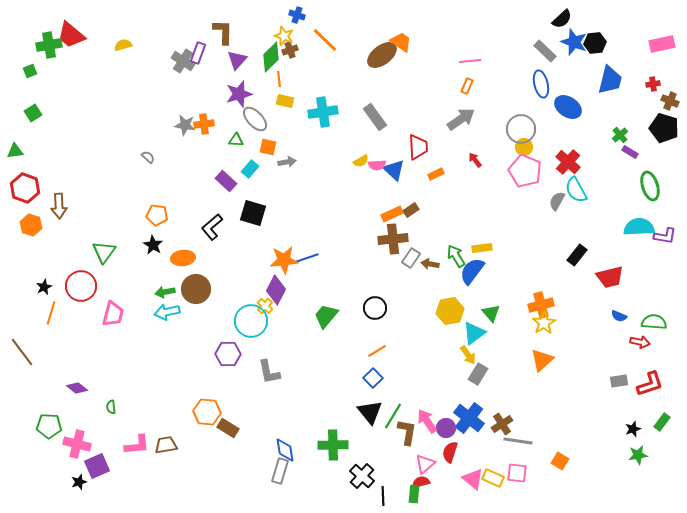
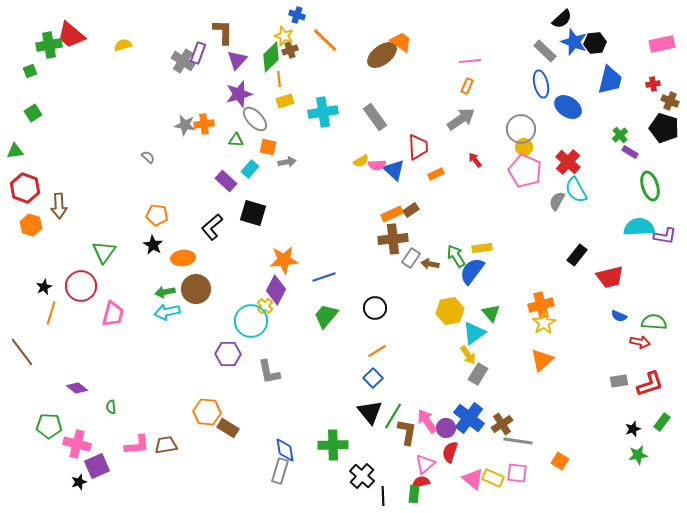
yellow rectangle at (285, 101): rotated 30 degrees counterclockwise
blue line at (307, 258): moved 17 px right, 19 px down
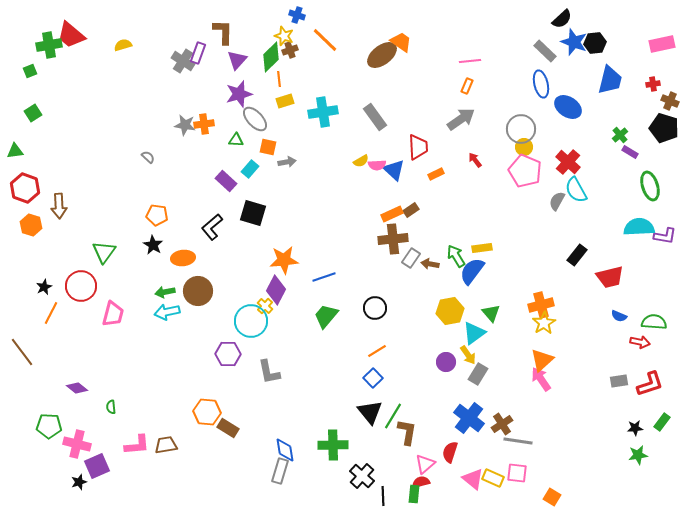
brown circle at (196, 289): moved 2 px right, 2 px down
orange line at (51, 313): rotated 10 degrees clockwise
pink arrow at (427, 421): moved 114 px right, 42 px up
purple circle at (446, 428): moved 66 px up
black star at (633, 429): moved 2 px right, 1 px up; rotated 14 degrees clockwise
orange square at (560, 461): moved 8 px left, 36 px down
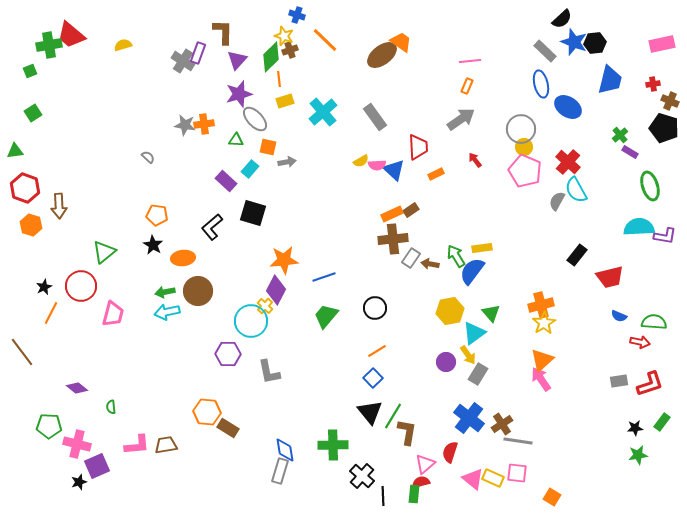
cyan cross at (323, 112): rotated 32 degrees counterclockwise
green triangle at (104, 252): rotated 15 degrees clockwise
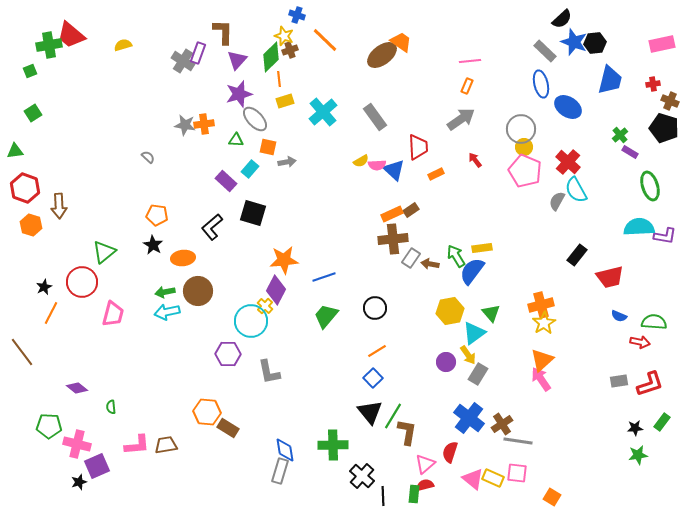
red circle at (81, 286): moved 1 px right, 4 px up
red semicircle at (421, 482): moved 4 px right, 3 px down
